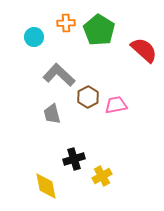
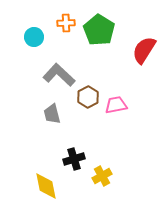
red semicircle: rotated 100 degrees counterclockwise
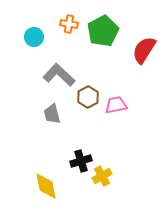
orange cross: moved 3 px right, 1 px down; rotated 12 degrees clockwise
green pentagon: moved 4 px right, 1 px down; rotated 12 degrees clockwise
black cross: moved 7 px right, 2 px down
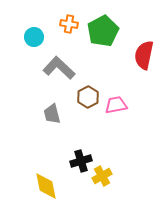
red semicircle: moved 5 px down; rotated 20 degrees counterclockwise
gray L-shape: moved 7 px up
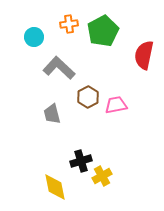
orange cross: rotated 18 degrees counterclockwise
yellow diamond: moved 9 px right, 1 px down
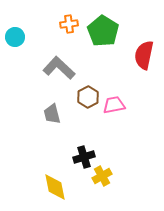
green pentagon: rotated 12 degrees counterclockwise
cyan circle: moved 19 px left
pink trapezoid: moved 2 px left
black cross: moved 3 px right, 4 px up
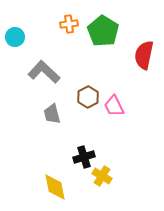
gray L-shape: moved 15 px left, 4 px down
pink trapezoid: moved 1 px down; rotated 105 degrees counterclockwise
yellow cross: rotated 30 degrees counterclockwise
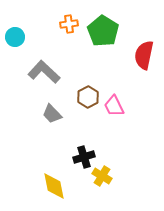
gray trapezoid: rotated 30 degrees counterclockwise
yellow diamond: moved 1 px left, 1 px up
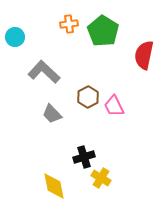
yellow cross: moved 1 px left, 2 px down
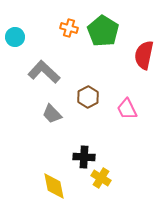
orange cross: moved 4 px down; rotated 24 degrees clockwise
pink trapezoid: moved 13 px right, 3 px down
black cross: rotated 20 degrees clockwise
